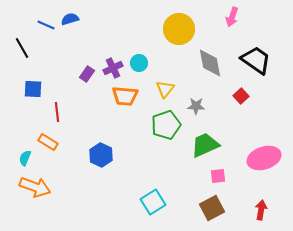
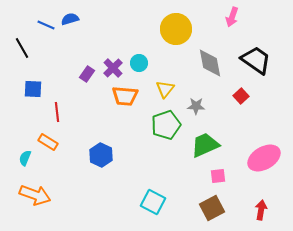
yellow circle: moved 3 px left
purple cross: rotated 18 degrees counterclockwise
pink ellipse: rotated 12 degrees counterclockwise
orange arrow: moved 8 px down
cyan square: rotated 30 degrees counterclockwise
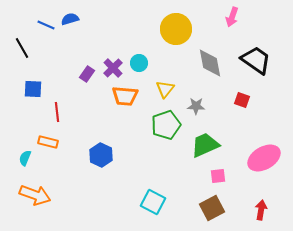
red square: moved 1 px right, 4 px down; rotated 28 degrees counterclockwise
orange rectangle: rotated 18 degrees counterclockwise
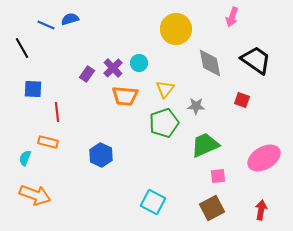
green pentagon: moved 2 px left, 2 px up
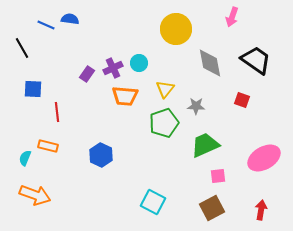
blue semicircle: rotated 24 degrees clockwise
purple cross: rotated 18 degrees clockwise
orange rectangle: moved 4 px down
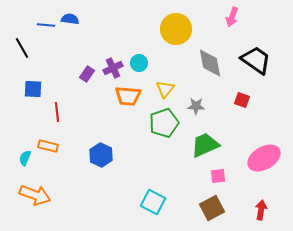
blue line: rotated 18 degrees counterclockwise
orange trapezoid: moved 3 px right
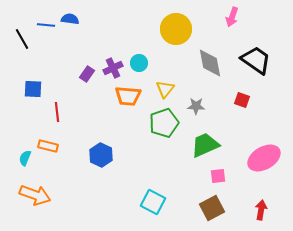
black line: moved 9 px up
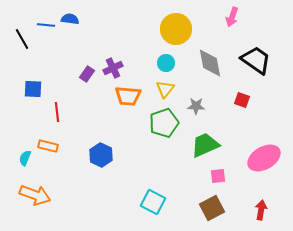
cyan circle: moved 27 px right
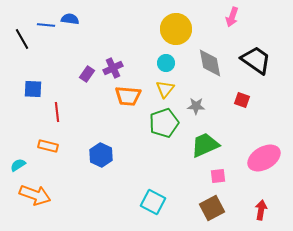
cyan semicircle: moved 7 px left, 7 px down; rotated 35 degrees clockwise
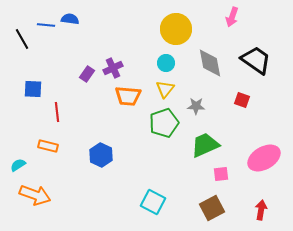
pink square: moved 3 px right, 2 px up
